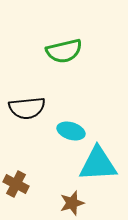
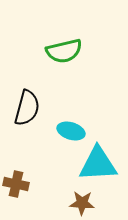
black semicircle: rotated 69 degrees counterclockwise
brown cross: rotated 15 degrees counterclockwise
brown star: moved 10 px right; rotated 20 degrees clockwise
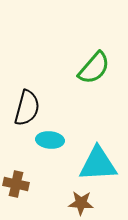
green semicircle: moved 30 px right, 17 px down; rotated 36 degrees counterclockwise
cyan ellipse: moved 21 px left, 9 px down; rotated 12 degrees counterclockwise
brown star: moved 1 px left
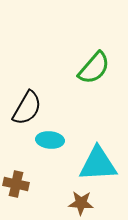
black semicircle: rotated 15 degrees clockwise
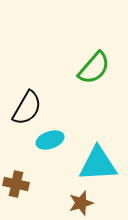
cyan ellipse: rotated 24 degrees counterclockwise
brown star: rotated 20 degrees counterclockwise
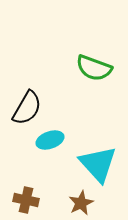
green semicircle: rotated 69 degrees clockwise
cyan triangle: rotated 51 degrees clockwise
brown cross: moved 10 px right, 16 px down
brown star: rotated 10 degrees counterclockwise
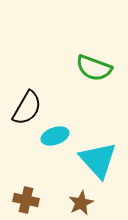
cyan ellipse: moved 5 px right, 4 px up
cyan triangle: moved 4 px up
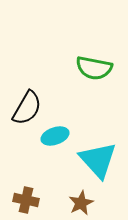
green semicircle: rotated 9 degrees counterclockwise
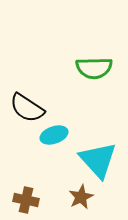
green semicircle: rotated 12 degrees counterclockwise
black semicircle: rotated 93 degrees clockwise
cyan ellipse: moved 1 px left, 1 px up
brown star: moved 6 px up
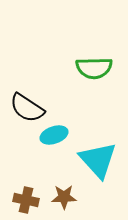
brown star: moved 17 px left; rotated 25 degrees clockwise
